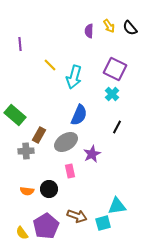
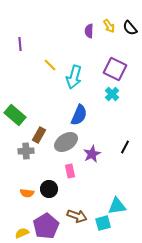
black line: moved 8 px right, 20 px down
orange semicircle: moved 2 px down
yellow semicircle: rotated 104 degrees clockwise
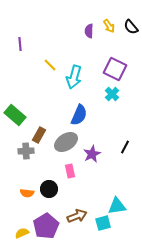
black semicircle: moved 1 px right, 1 px up
brown arrow: rotated 42 degrees counterclockwise
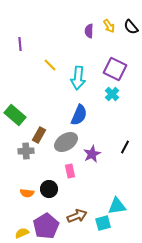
cyan arrow: moved 4 px right, 1 px down; rotated 10 degrees counterclockwise
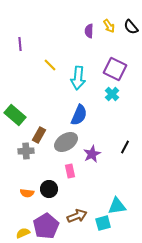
yellow semicircle: moved 1 px right
